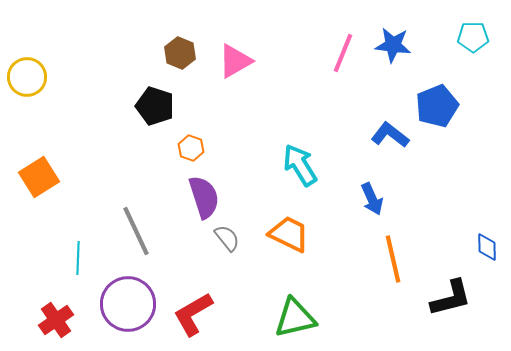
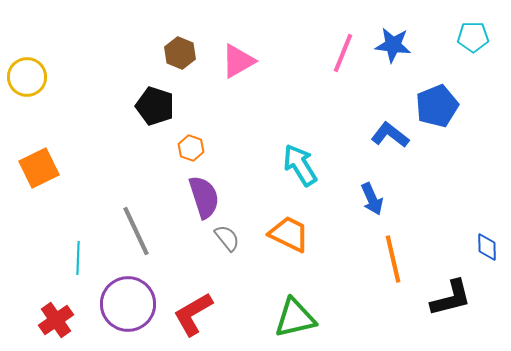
pink triangle: moved 3 px right
orange square: moved 9 px up; rotated 6 degrees clockwise
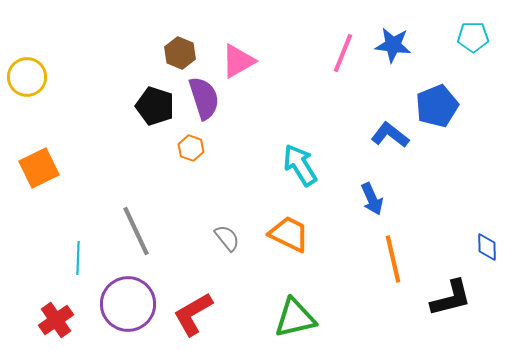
purple semicircle: moved 99 px up
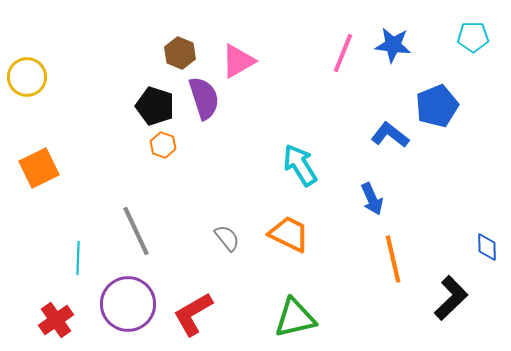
orange hexagon: moved 28 px left, 3 px up
black L-shape: rotated 30 degrees counterclockwise
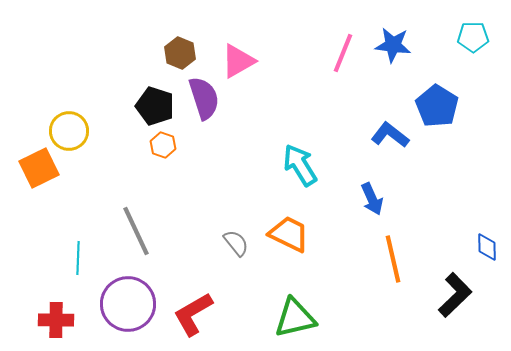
yellow circle: moved 42 px right, 54 px down
blue pentagon: rotated 18 degrees counterclockwise
gray semicircle: moved 9 px right, 5 px down
black L-shape: moved 4 px right, 3 px up
red cross: rotated 36 degrees clockwise
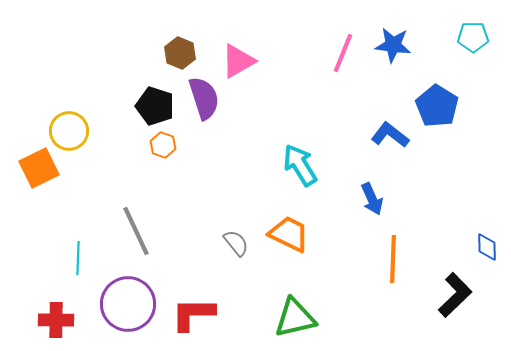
orange line: rotated 15 degrees clockwise
red L-shape: rotated 30 degrees clockwise
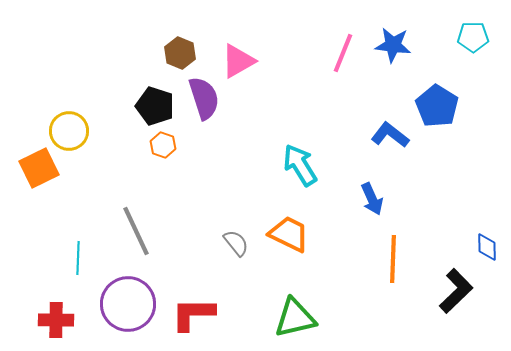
black L-shape: moved 1 px right, 4 px up
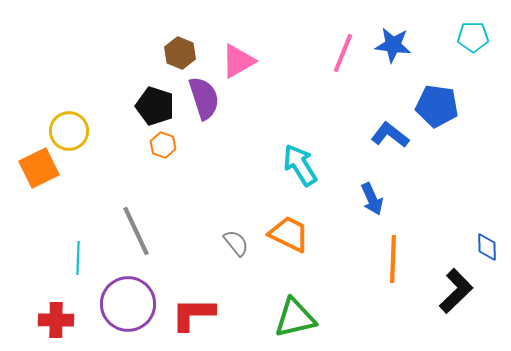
blue pentagon: rotated 24 degrees counterclockwise
